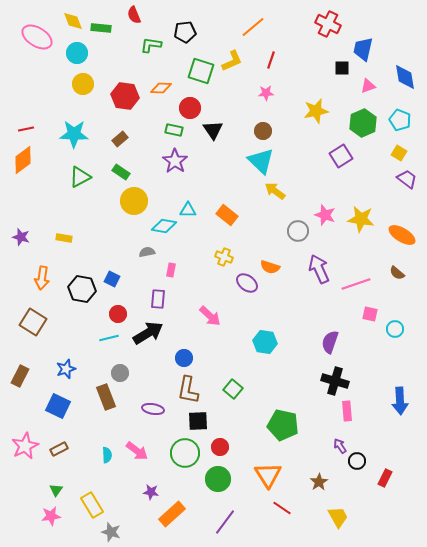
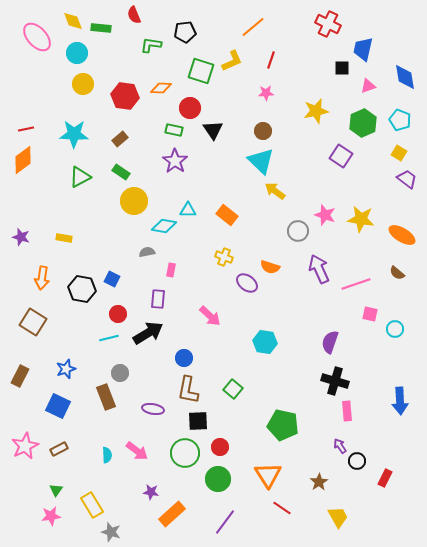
pink ellipse at (37, 37): rotated 16 degrees clockwise
purple square at (341, 156): rotated 25 degrees counterclockwise
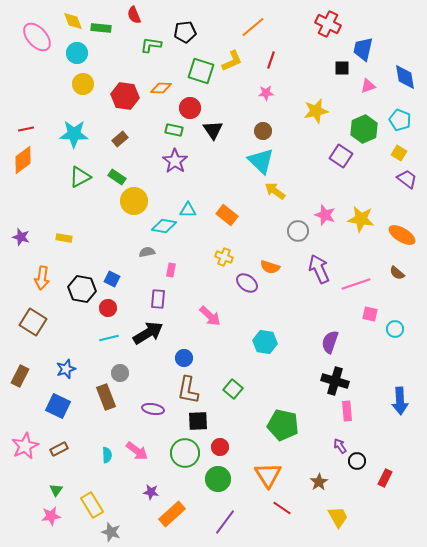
green hexagon at (363, 123): moved 1 px right, 6 px down
green rectangle at (121, 172): moved 4 px left, 5 px down
red circle at (118, 314): moved 10 px left, 6 px up
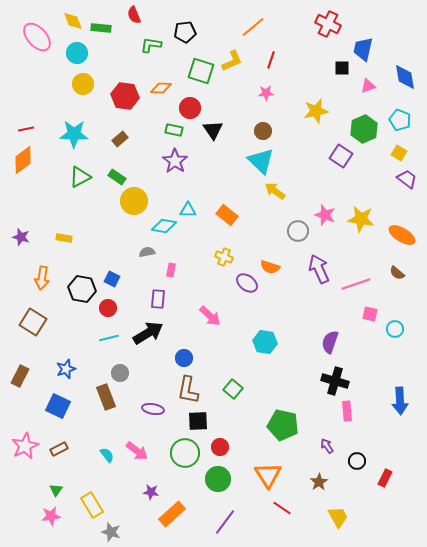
purple arrow at (340, 446): moved 13 px left
cyan semicircle at (107, 455): rotated 35 degrees counterclockwise
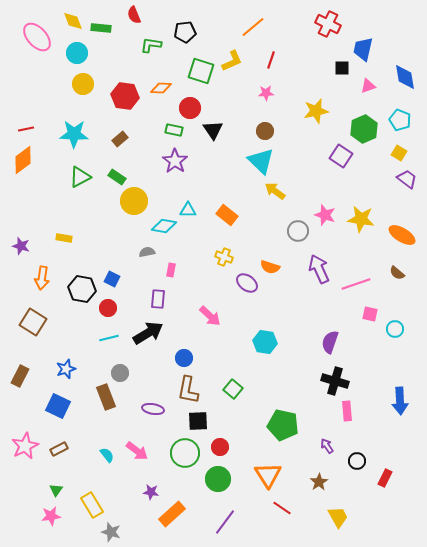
brown circle at (263, 131): moved 2 px right
purple star at (21, 237): moved 9 px down
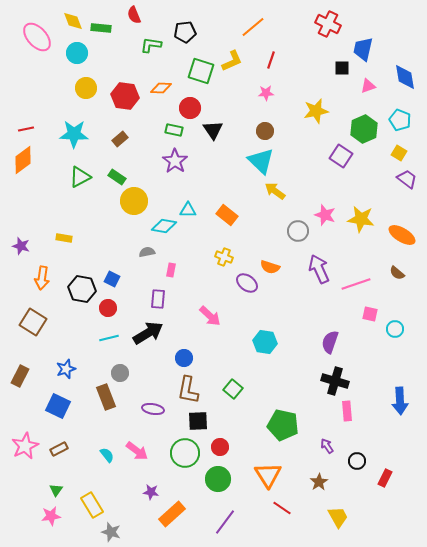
yellow circle at (83, 84): moved 3 px right, 4 px down
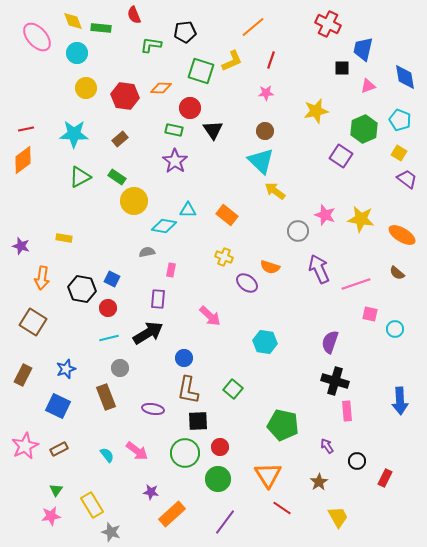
gray circle at (120, 373): moved 5 px up
brown rectangle at (20, 376): moved 3 px right, 1 px up
